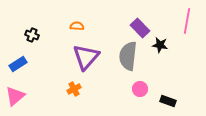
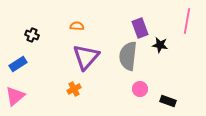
purple rectangle: rotated 24 degrees clockwise
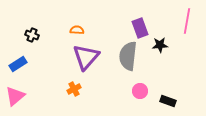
orange semicircle: moved 4 px down
black star: rotated 14 degrees counterclockwise
pink circle: moved 2 px down
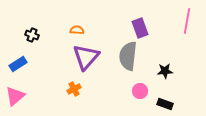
black star: moved 5 px right, 26 px down
black rectangle: moved 3 px left, 3 px down
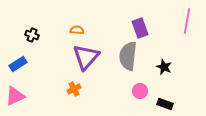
black star: moved 1 px left, 4 px up; rotated 28 degrees clockwise
pink triangle: rotated 15 degrees clockwise
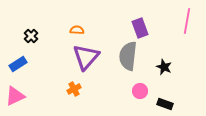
black cross: moved 1 px left, 1 px down; rotated 24 degrees clockwise
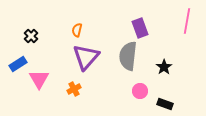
orange semicircle: rotated 80 degrees counterclockwise
black star: rotated 14 degrees clockwise
pink triangle: moved 24 px right, 17 px up; rotated 35 degrees counterclockwise
